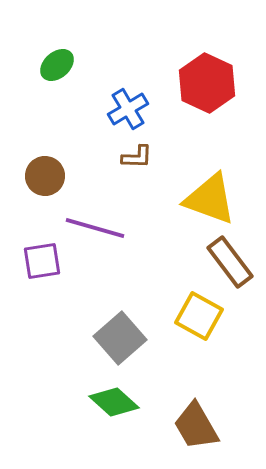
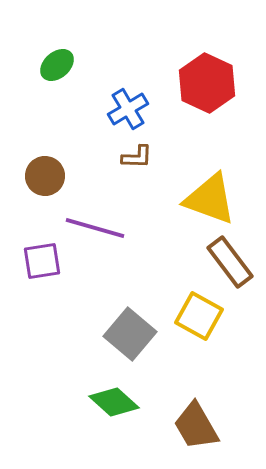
gray square: moved 10 px right, 4 px up; rotated 9 degrees counterclockwise
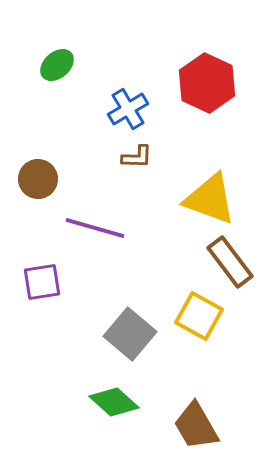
brown circle: moved 7 px left, 3 px down
purple square: moved 21 px down
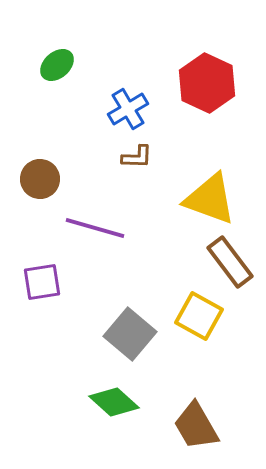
brown circle: moved 2 px right
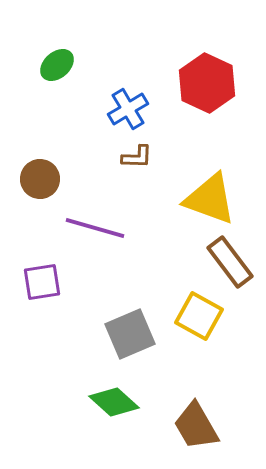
gray square: rotated 27 degrees clockwise
